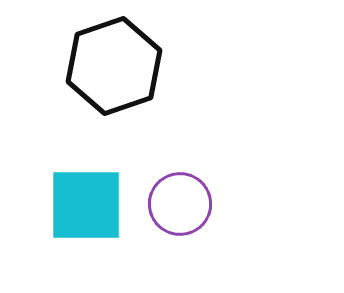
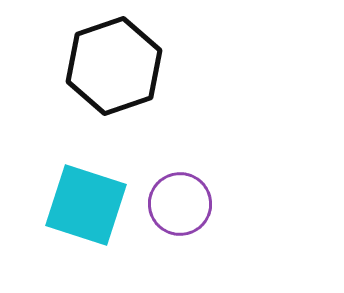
cyan square: rotated 18 degrees clockwise
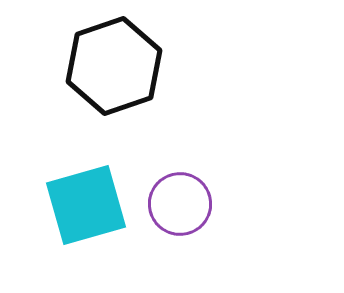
cyan square: rotated 34 degrees counterclockwise
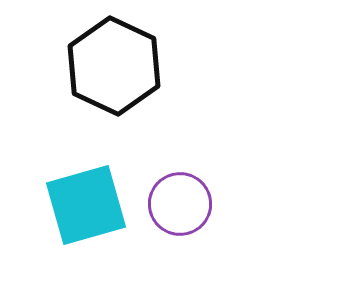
black hexagon: rotated 16 degrees counterclockwise
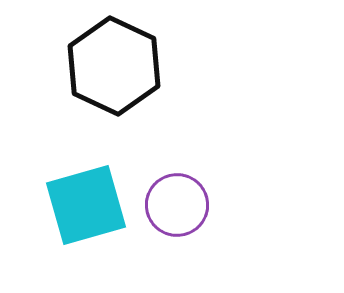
purple circle: moved 3 px left, 1 px down
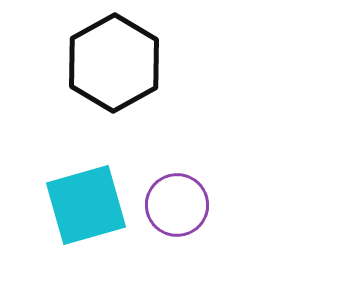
black hexagon: moved 3 px up; rotated 6 degrees clockwise
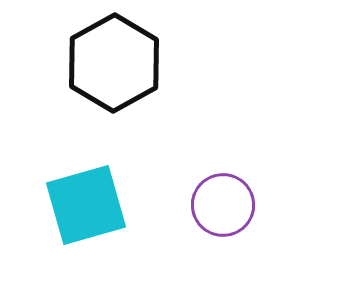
purple circle: moved 46 px right
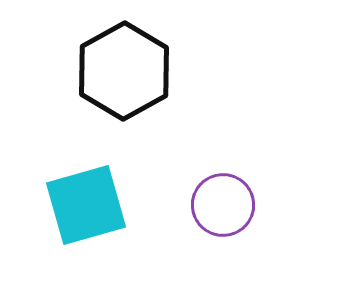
black hexagon: moved 10 px right, 8 px down
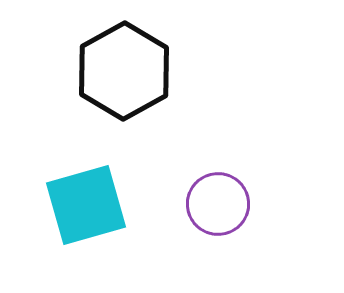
purple circle: moved 5 px left, 1 px up
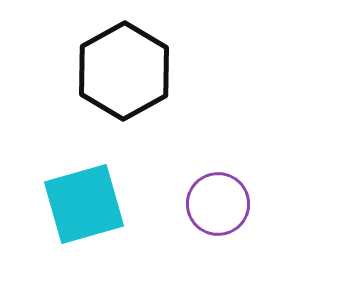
cyan square: moved 2 px left, 1 px up
